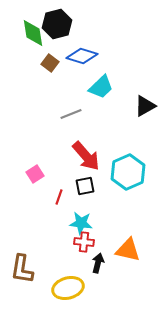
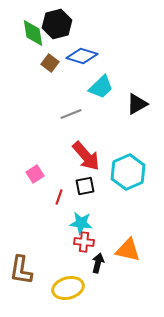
black triangle: moved 8 px left, 2 px up
brown L-shape: moved 1 px left, 1 px down
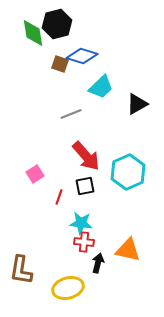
brown square: moved 10 px right, 1 px down; rotated 18 degrees counterclockwise
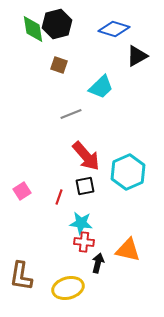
green diamond: moved 4 px up
blue diamond: moved 32 px right, 27 px up
brown square: moved 1 px left, 1 px down
black triangle: moved 48 px up
pink square: moved 13 px left, 17 px down
brown L-shape: moved 6 px down
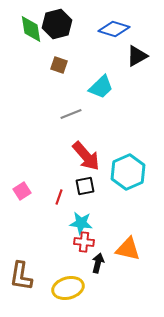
green diamond: moved 2 px left
orange triangle: moved 1 px up
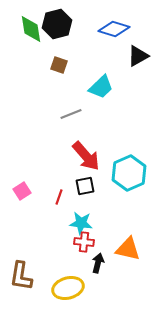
black triangle: moved 1 px right
cyan hexagon: moved 1 px right, 1 px down
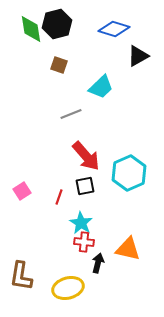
cyan star: rotated 25 degrees clockwise
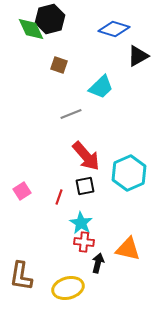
black hexagon: moved 7 px left, 5 px up
green diamond: rotated 16 degrees counterclockwise
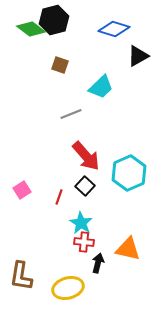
black hexagon: moved 4 px right, 1 px down
green diamond: rotated 28 degrees counterclockwise
brown square: moved 1 px right
black square: rotated 36 degrees counterclockwise
pink square: moved 1 px up
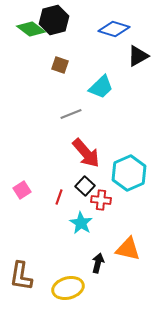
red arrow: moved 3 px up
red cross: moved 17 px right, 42 px up
